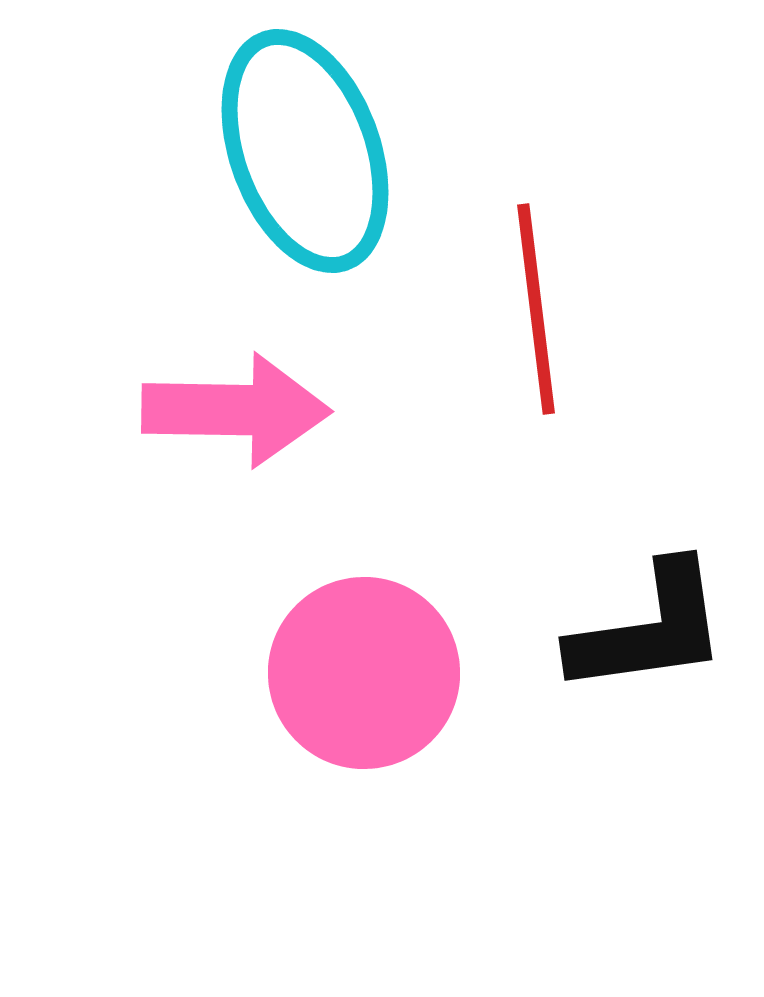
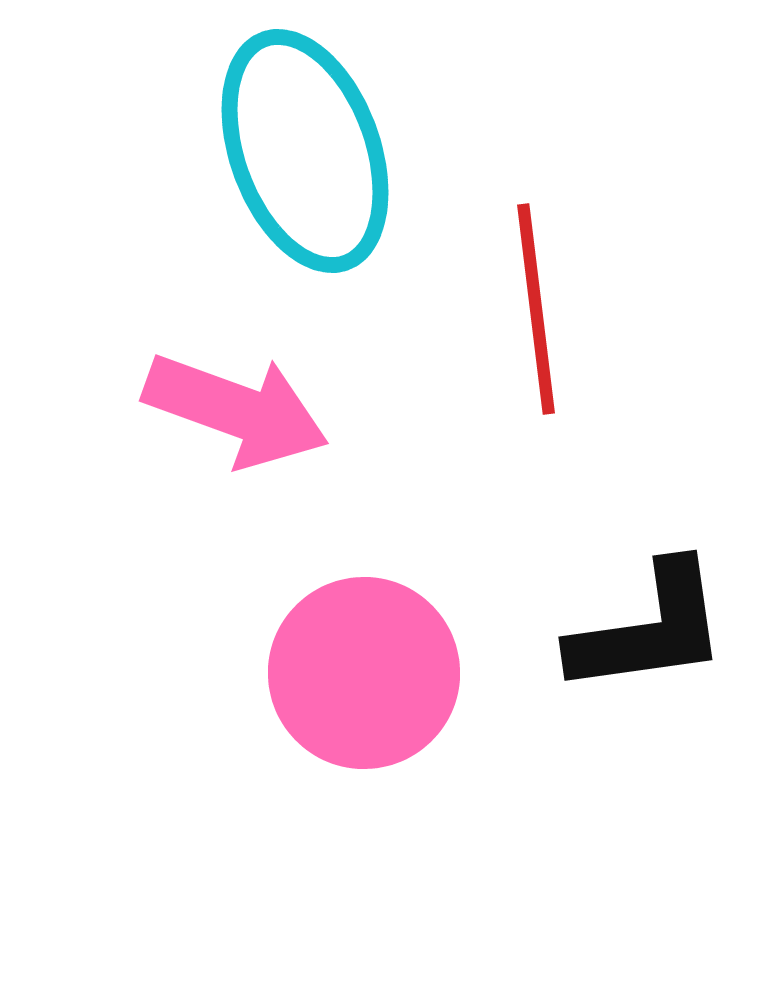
pink arrow: rotated 19 degrees clockwise
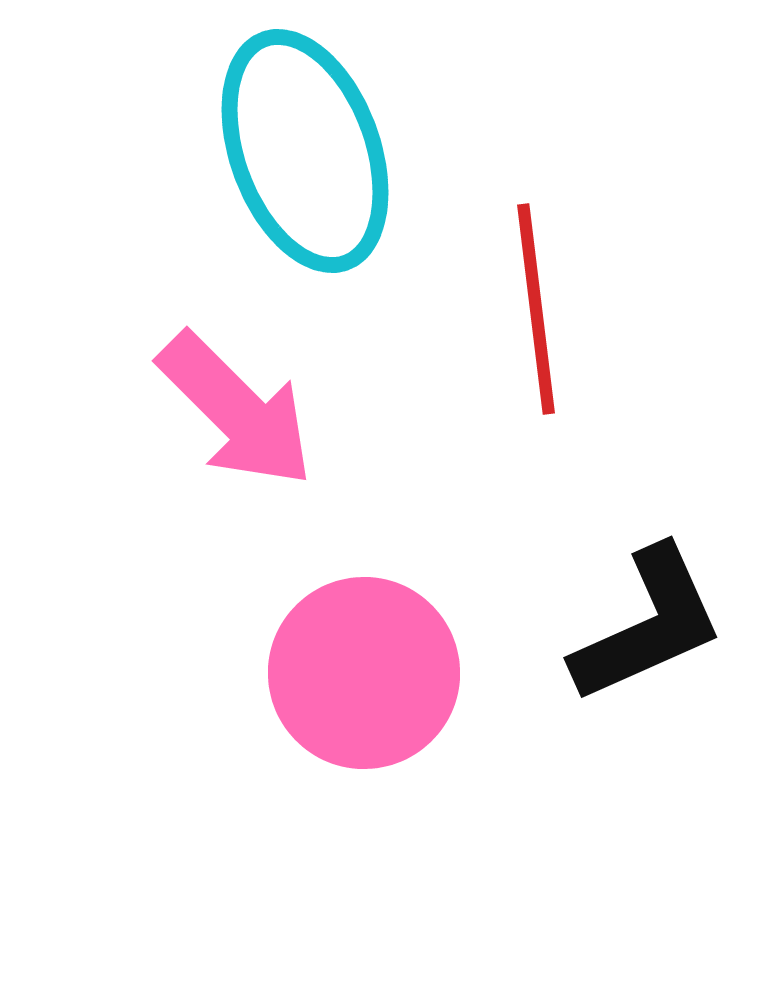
pink arrow: rotated 25 degrees clockwise
black L-shape: moved 1 px left, 4 px up; rotated 16 degrees counterclockwise
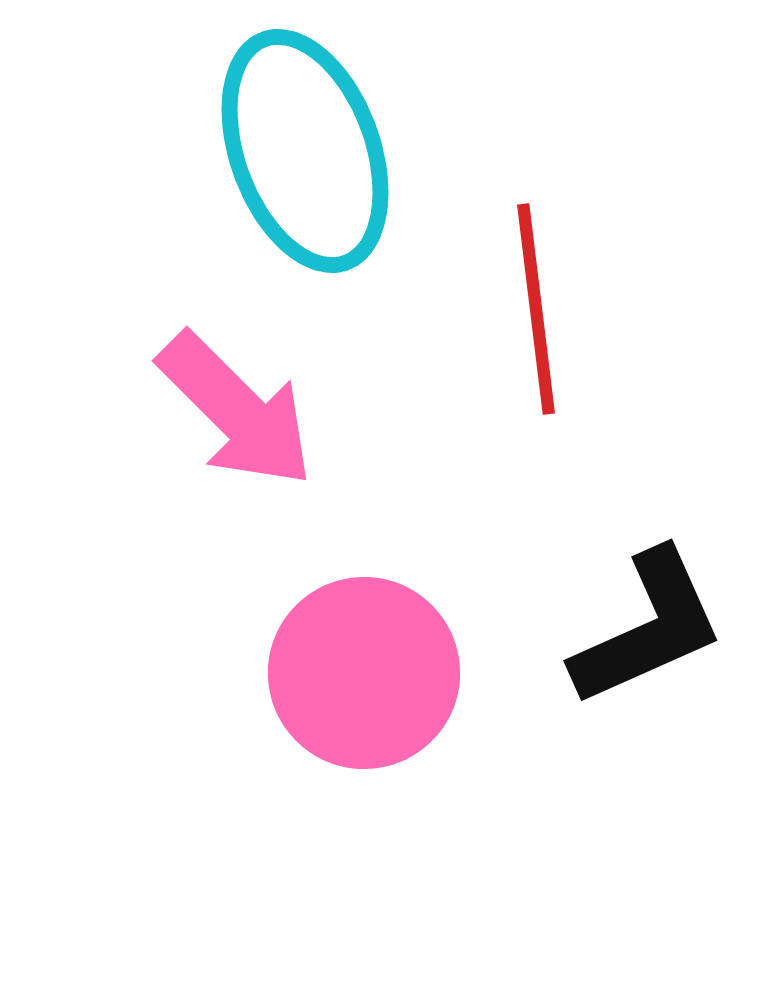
black L-shape: moved 3 px down
